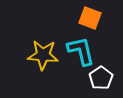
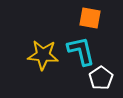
orange square: rotated 10 degrees counterclockwise
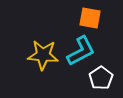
cyan L-shape: rotated 76 degrees clockwise
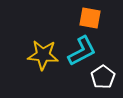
cyan L-shape: moved 1 px right
white pentagon: moved 2 px right, 1 px up
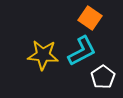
orange square: rotated 25 degrees clockwise
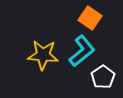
cyan L-shape: rotated 12 degrees counterclockwise
